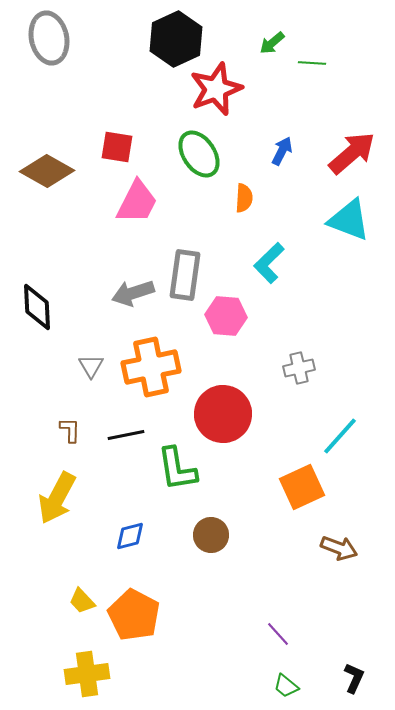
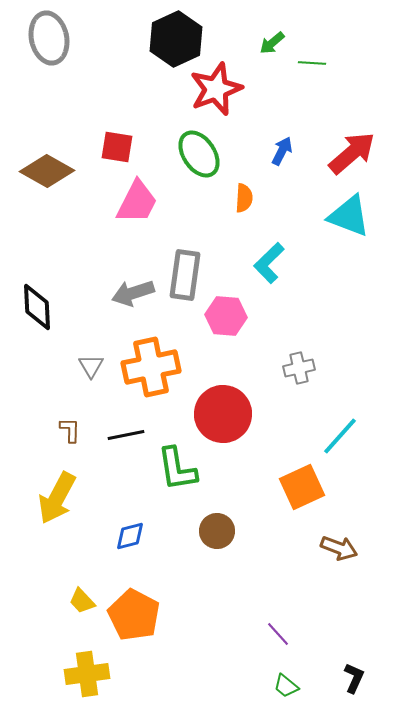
cyan triangle: moved 4 px up
brown circle: moved 6 px right, 4 px up
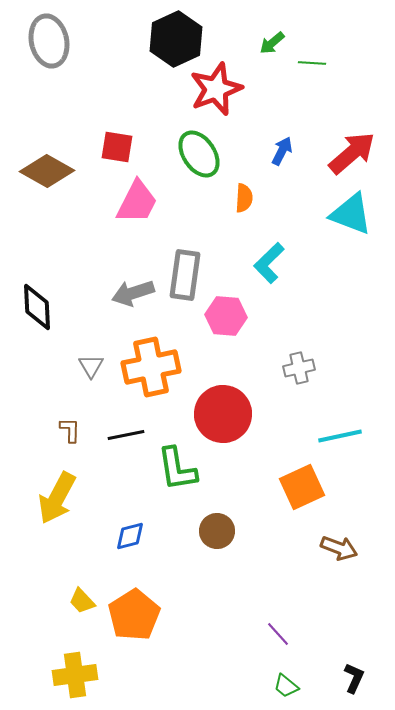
gray ellipse: moved 3 px down
cyan triangle: moved 2 px right, 2 px up
cyan line: rotated 36 degrees clockwise
orange pentagon: rotated 12 degrees clockwise
yellow cross: moved 12 px left, 1 px down
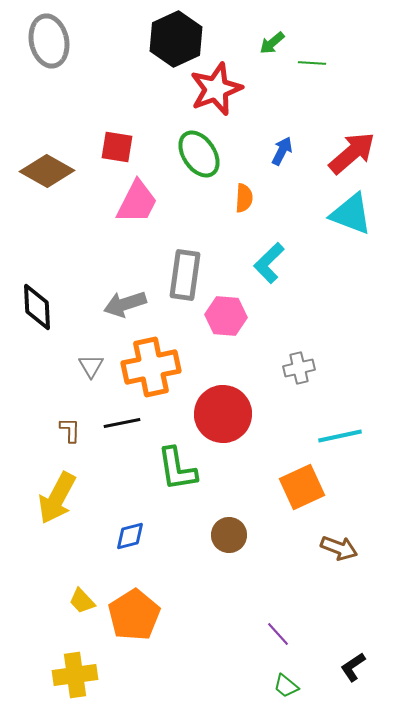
gray arrow: moved 8 px left, 11 px down
black line: moved 4 px left, 12 px up
brown circle: moved 12 px right, 4 px down
black L-shape: moved 1 px left, 11 px up; rotated 148 degrees counterclockwise
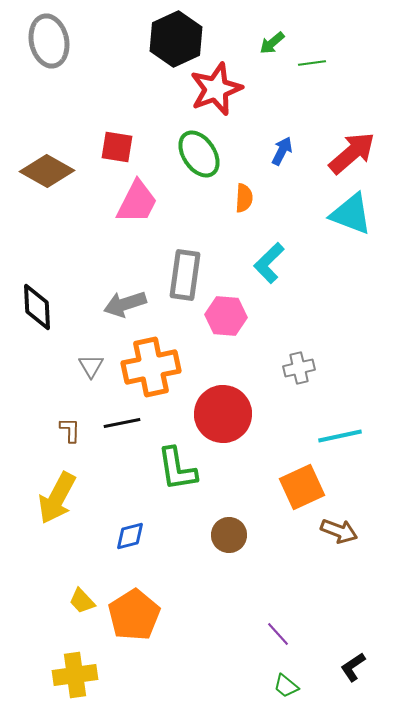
green line: rotated 12 degrees counterclockwise
brown arrow: moved 17 px up
